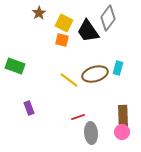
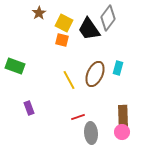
black trapezoid: moved 1 px right, 2 px up
brown ellipse: rotated 50 degrees counterclockwise
yellow line: rotated 24 degrees clockwise
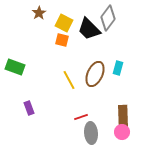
black trapezoid: rotated 10 degrees counterclockwise
green rectangle: moved 1 px down
red line: moved 3 px right
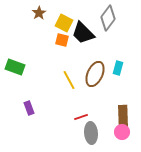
black trapezoid: moved 6 px left, 4 px down
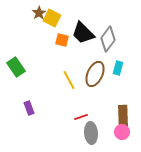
gray diamond: moved 21 px down
yellow square: moved 12 px left, 5 px up
green rectangle: moved 1 px right; rotated 36 degrees clockwise
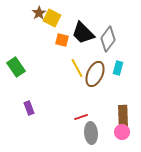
yellow line: moved 8 px right, 12 px up
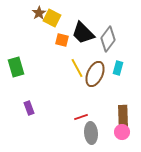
green rectangle: rotated 18 degrees clockwise
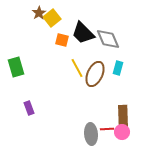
yellow square: rotated 24 degrees clockwise
gray diamond: rotated 60 degrees counterclockwise
red line: moved 26 px right, 12 px down; rotated 16 degrees clockwise
gray ellipse: moved 1 px down
